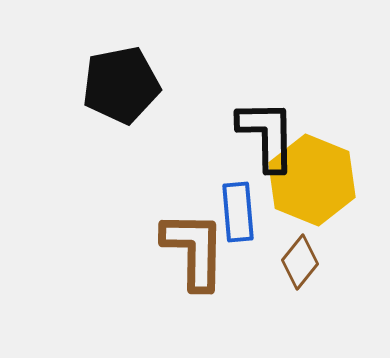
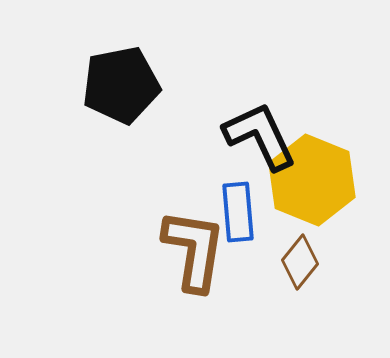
black L-shape: moved 7 px left, 1 px down; rotated 24 degrees counterclockwise
brown L-shape: rotated 8 degrees clockwise
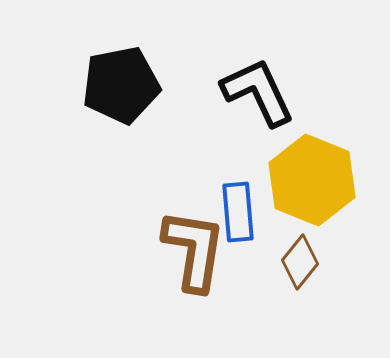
black L-shape: moved 2 px left, 44 px up
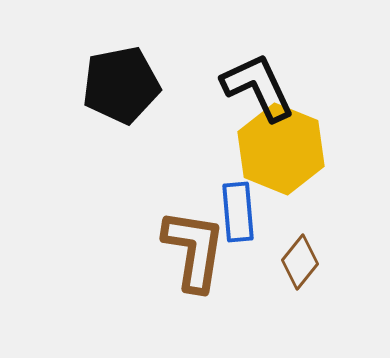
black L-shape: moved 5 px up
yellow hexagon: moved 31 px left, 31 px up
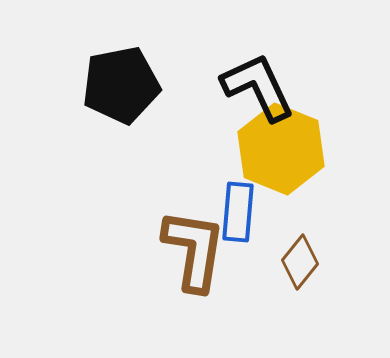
blue rectangle: rotated 10 degrees clockwise
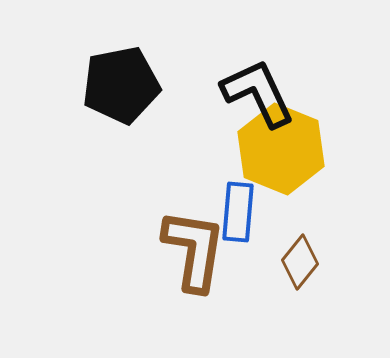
black L-shape: moved 6 px down
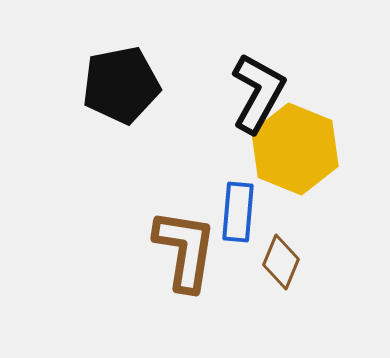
black L-shape: rotated 54 degrees clockwise
yellow hexagon: moved 14 px right
brown L-shape: moved 9 px left
brown diamond: moved 19 px left; rotated 16 degrees counterclockwise
